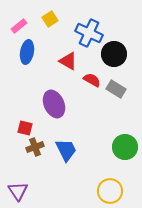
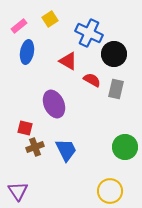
gray rectangle: rotated 72 degrees clockwise
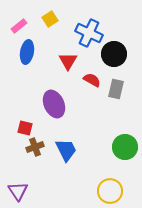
red triangle: rotated 30 degrees clockwise
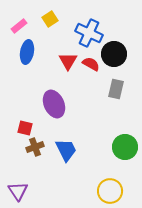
red semicircle: moved 1 px left, 16 px up
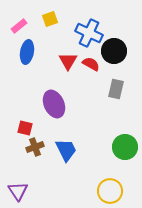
yellow square: rotated 14 degrees clockwise
black circle: moved 3 px up
